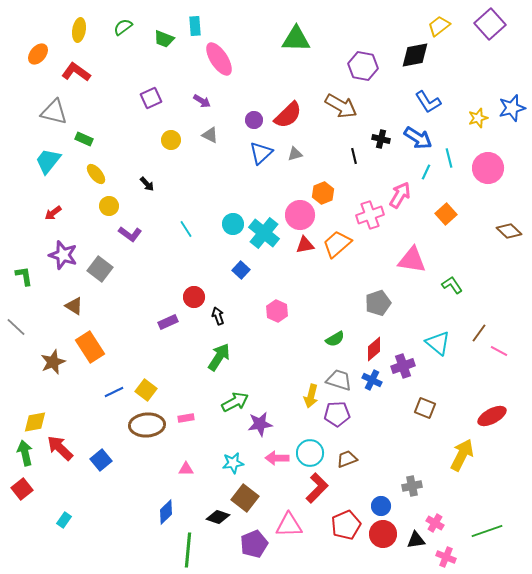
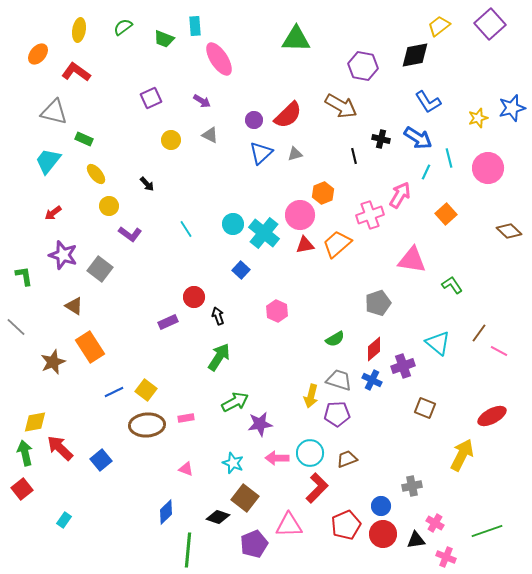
cyan star at (233, 463): rotated 30 degrees clockwise
pink triangle at (186, 469): rotated 21 degrees clockwise
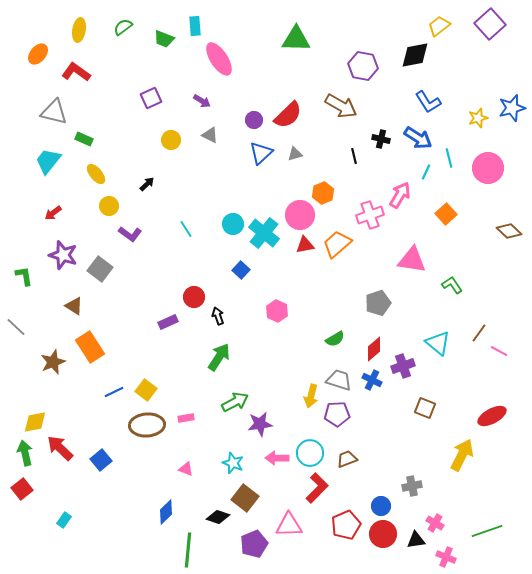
black arrow at (147, 184): rotated 91 degrees counterclockwise
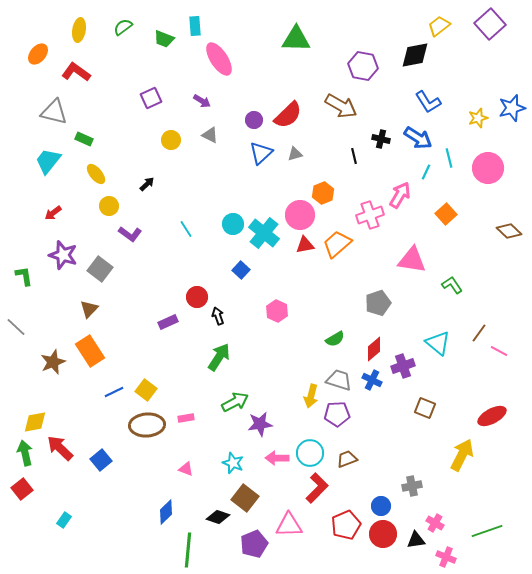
red circle at (194, 297): moved 3 px right
brown triangle at (74, 306): moved 15 px right, 3 px down; rotated 42 degrees clockwise
orange rectangle at (90, 347): moved 4 px down
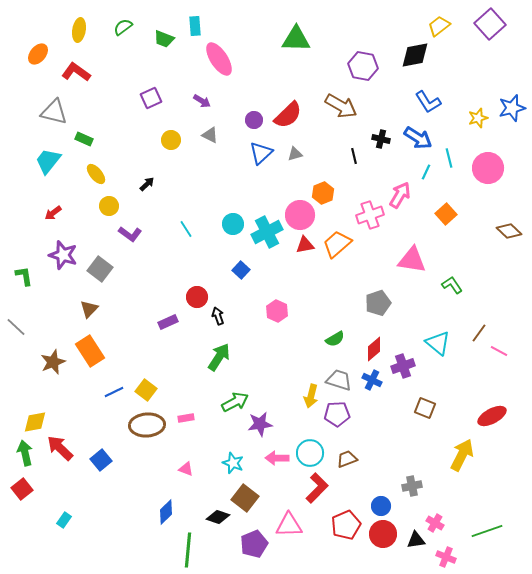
cyan cross at (264, 233): moved 3 px right, 1 px up; rotated 24 degrees clockwise
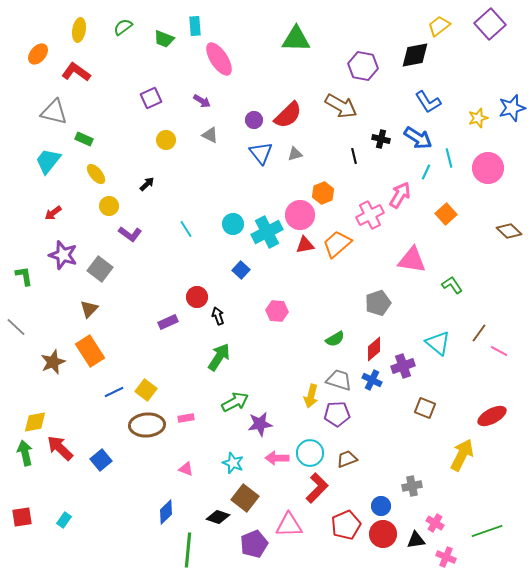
yellow circle at (171, 140): moved 5 px left
blue triangle at (261, 153): rotated 25 degrees counterclockwise
pink cross at (370, 215): rotated 8 degrees counterclockwise
pink hexagon at (277, 311): rotated 20 degrees counterclockwise
red square at (22, 489): moved 28 px down; rotated 30 degrees clockwise
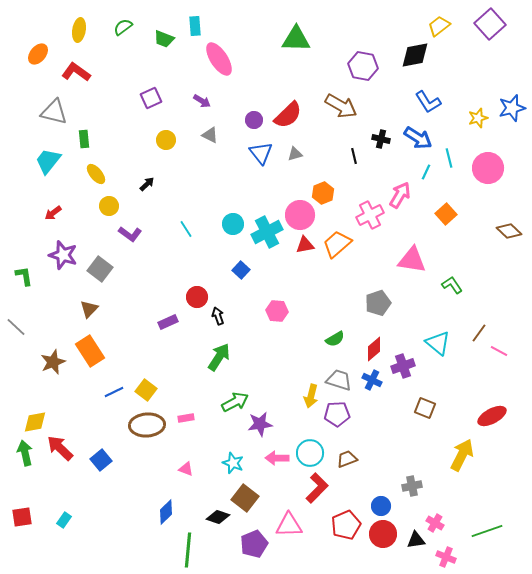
green rectangle at (84, 139): rotated 60 degrees clockwise
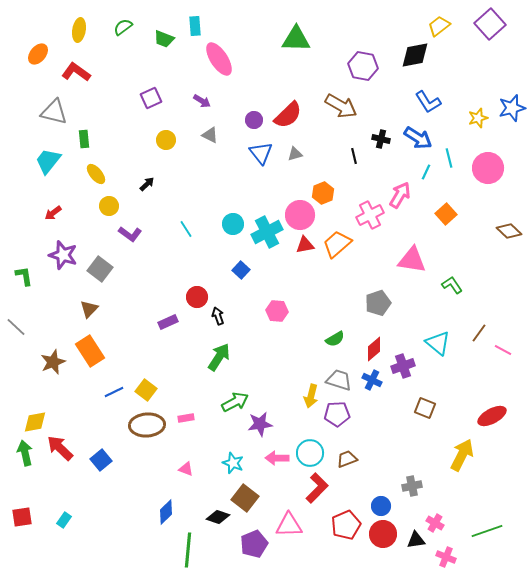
pink line at (499, 351): moved 4 px right, 1 px up
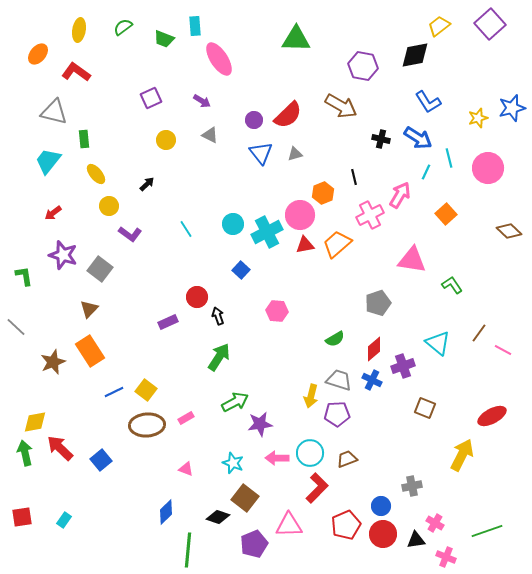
black line at (354, 156): moved 21 px down
pink rectangle at (186, 418): rotated 21 degrees counterclockwise
